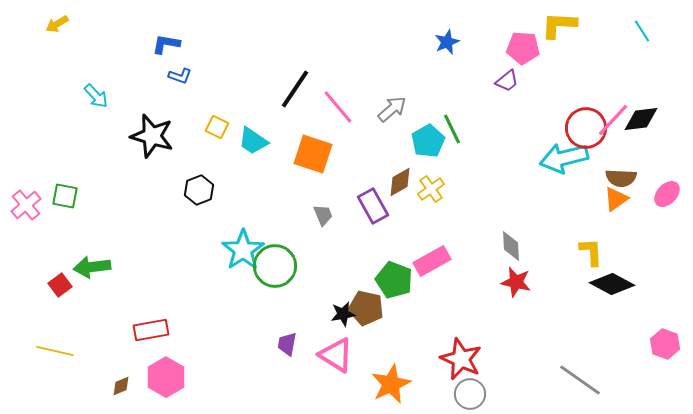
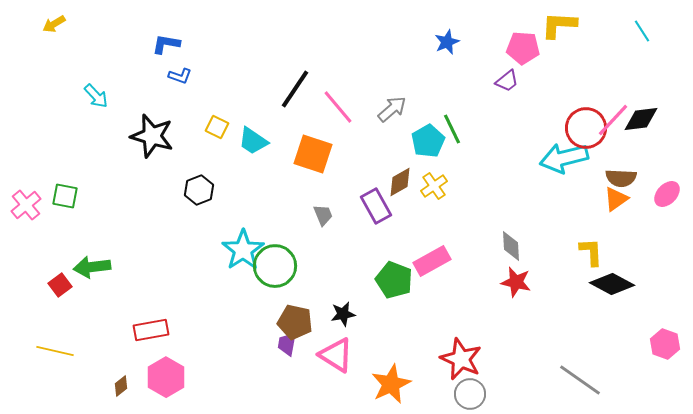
yellow arrow at (57, 24): moved 3 px left
yellow cross at (431, 189): moved 3 px right, 3 px up
purple rectangle at (373, 206): moved 3 px right
brown pentagon at (366, 308): moved 71 px left, 14 px down
brown diamond at (121, 386): rotated 15 degrees counterclockwise
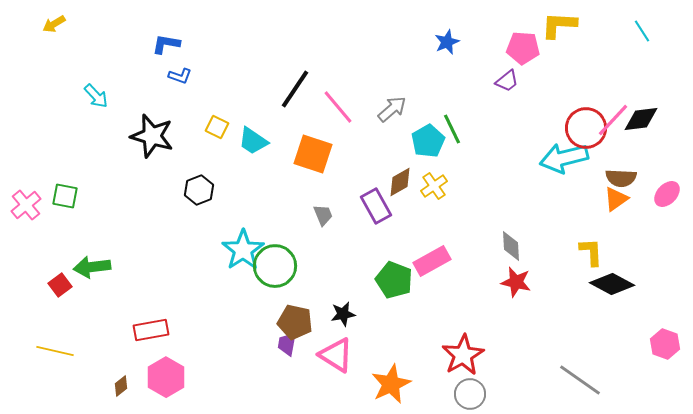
red star at (461, 359): moved 2 px right, 4 px up; rotated 18 degrees clockwise
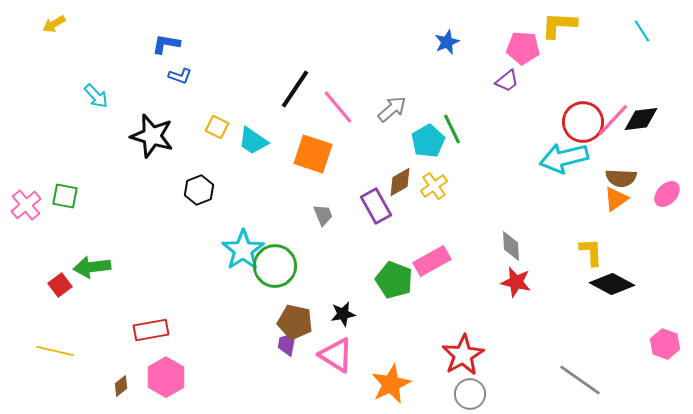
red circle at (586, 128): moved 3 px left, 6 px up
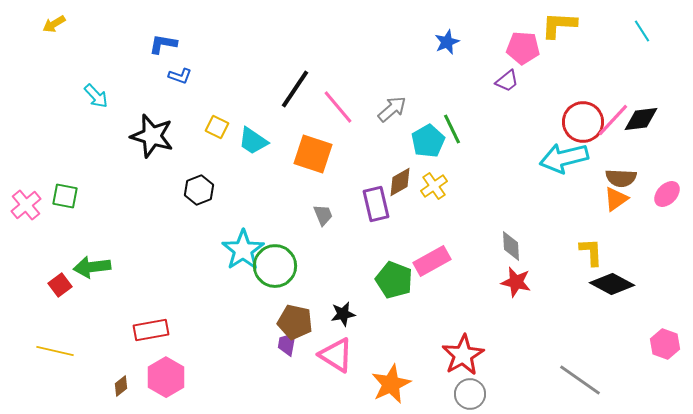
blue L-shape at (166, 44): moved 3 px left
purple rectangle at (376, 206): moved 2 px up; rotated 16 degrees clockwise
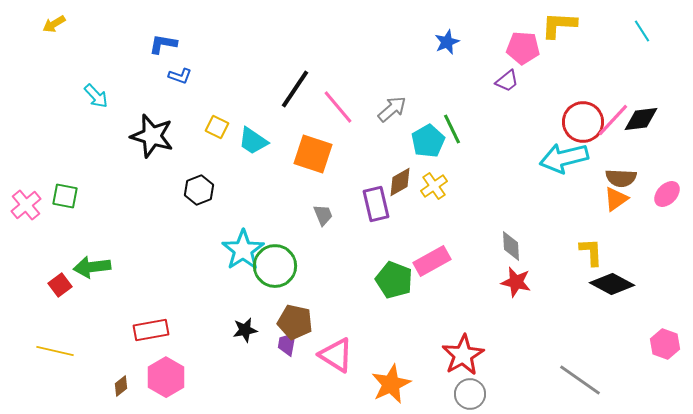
black star at (343, 314): moved 98 px left, 16 px down
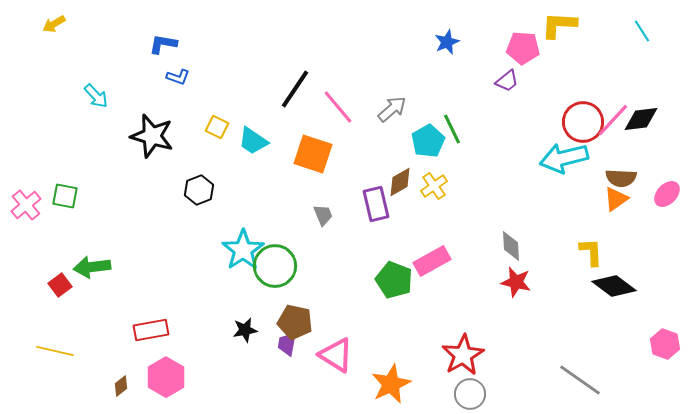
blue L-shape at (180, 76): moved 2 px left, 1 px down
black diamond at (612, 284): moved 2 px right, 2 px down; rotated 9 degrees clockwise
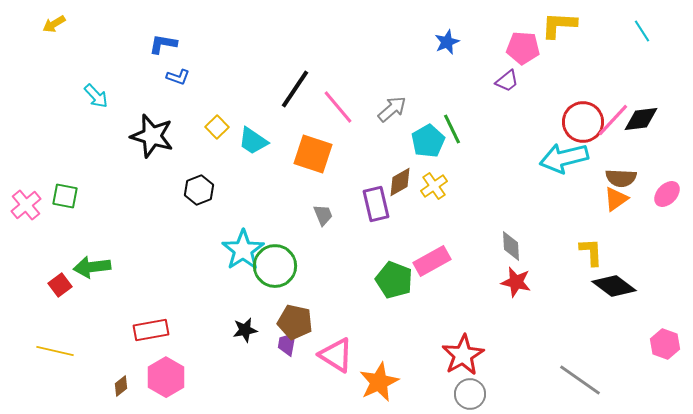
yellow square at (217, 127): rotated 20 degrees clockwise
orange star at (391, 384): moved 12 px left, 2 px up
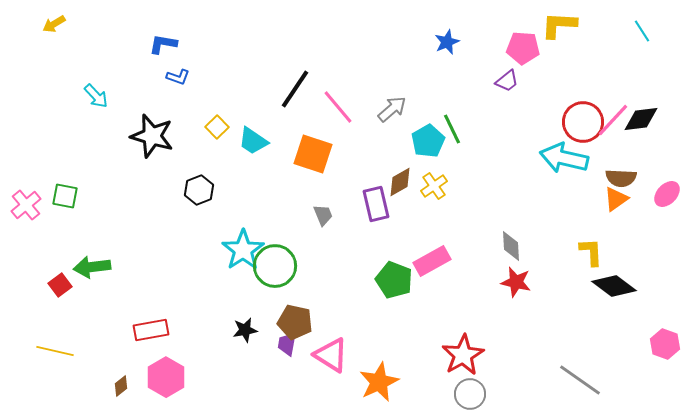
cyan arrow at (564, 158): rotated 27 degrees clockwise
pink triangle at (336, 355): moved 5 px left
